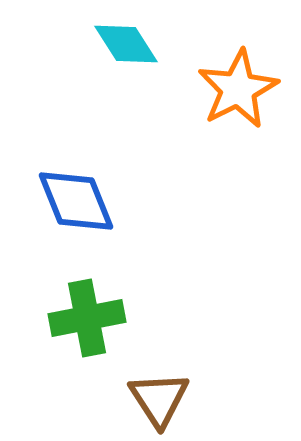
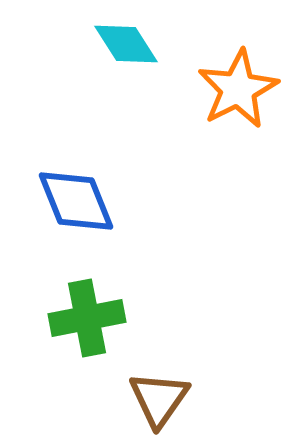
brown triangle: rotated 8 degrees clockwise
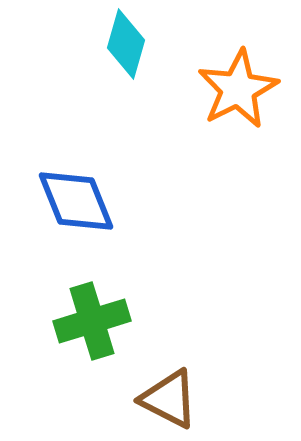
cyan diamond: rotated 48 degrees clockwise
green cross: moved 5 px right, 3 px down; rotated 6 degrees counterclockwise
brown triangle: moved 10 px right; rotated 38 degrees counterclockwise
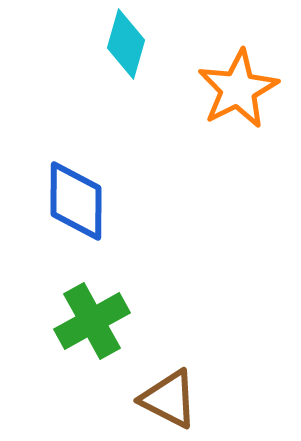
blue diamond: rotated 22 degrees clockwise
green cross: rotated 12 degrees counterclockwise
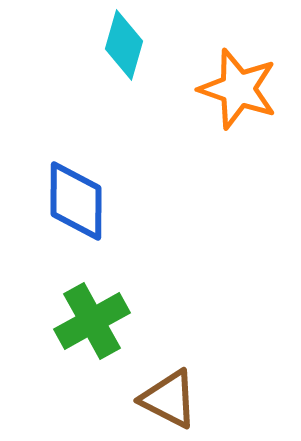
cyan diamond: moved 2 px left, 1 px down
orange star: rotated 26 degrees counterclockwise
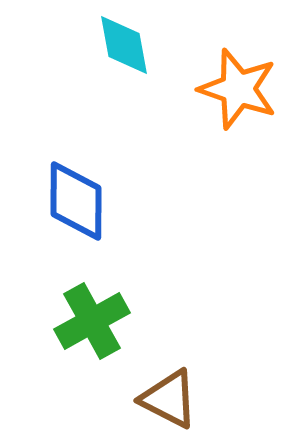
cyan diamond: rotated 26 degrees counterclockwise
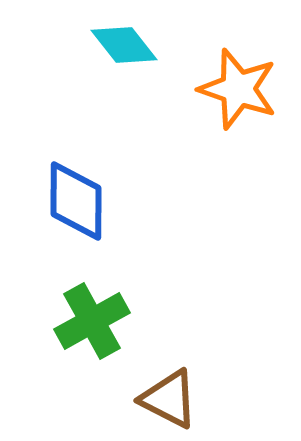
cyan diamond: rotated 28 degrees counterclockwise
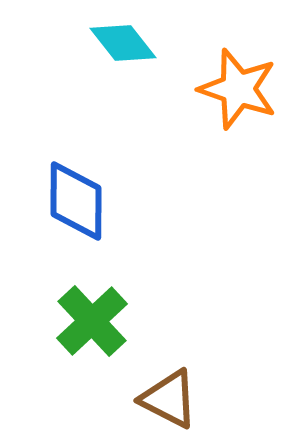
cyan diamond: moved 1 px left, 2 px up
green cross: rotated 14 degrees counterclockwise
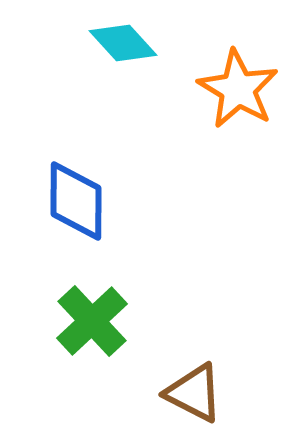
cyan diamond: rotated 4 degrees counterclockwise
orange star: rotated 12 degrees clockwise
brown triangle: moved 25 px right, 6 px up
